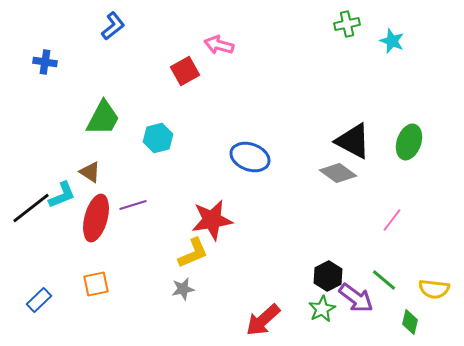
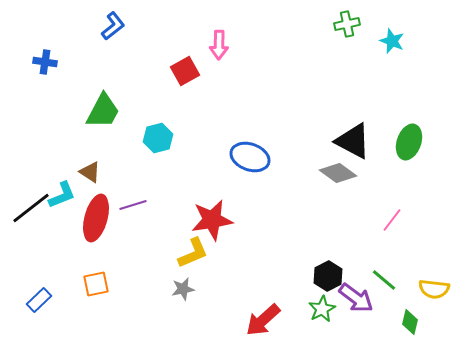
pink arrow: rotated 104 degrees counterclockwise
green trapezoid: moved 7 px up
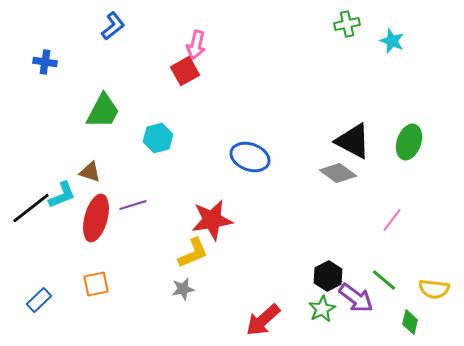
pink arrow: moved 23 px left; rotated 12 degrees clockwise
brown triangle: rotated 15 degrees counterclockwise
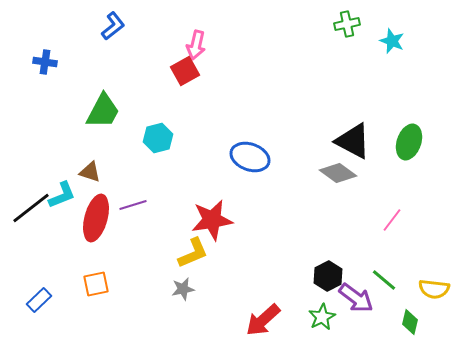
green star: moved 8 px down
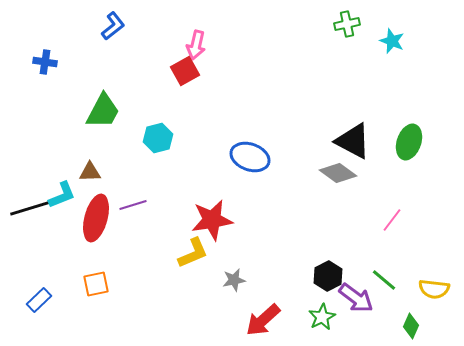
brown triangle: rotated 20 degrees counterclockwise
black line: rotated 21 degrees clockwise
gray star: moved 51 px right, 9 px up
green diamond: moved 1 px right, 4 px down; rotated 10 degrees clockwise
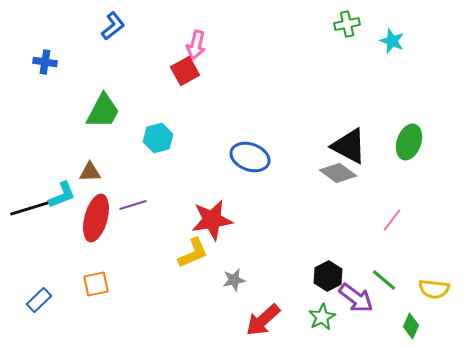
black triangle: moved 4 px left, 5 px down
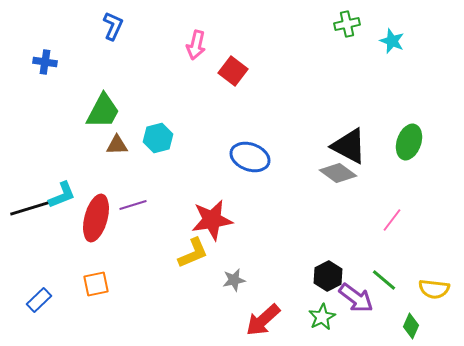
blue L-shape: rotated 28 degrees counterclockwise
red square: moved 48 px right; rotated 24 degrees counterclockwise
brown triangle: moved 27 px right, 27 px up
